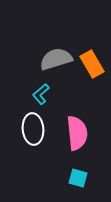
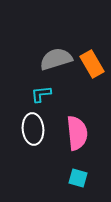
cyan L-shape: rotated 35 degrees clockwise
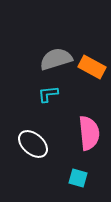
orange rectangle: moved 3 px down; rotated 32 degrees counterclockwise
cyan L-shape: moved 7 px right
white ellipse: moved 15 px down; rotated 44 degrees counterclockwise
pink semicircle: moved 12 px right
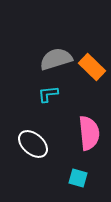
orange rectangle: rotated 16 degrees clockwise
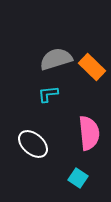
cyan square: rotated 18 degrees clockwise
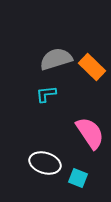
cyan L-shape: moved 2 px left
pink semicircle: moved 1 px right; rotated 28 degrees counterclockwise
white ellipse: moved 12 px right, 19 px down; rotated 24 degrees counterclockwise
cyan square: rotated 12 degrees counterclockwise
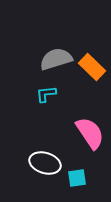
cyan square: moved 1 px left; rotated 30 degrees counterclockwise
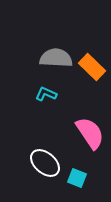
gray semicircle: moved 1 px up; rotated 20 degrees clockwise
cyan L-shape: rotated 30 degrees clockwise
white ellipse: rotated 24 degrees clockwise
cyan square: rotated 30 degrees clockwise
